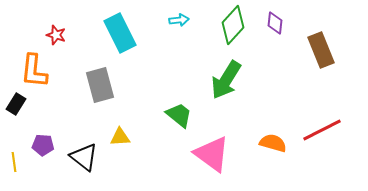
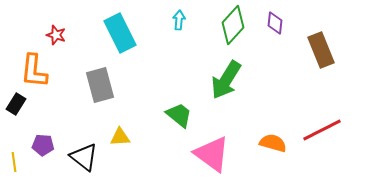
cyan arrow: rotated 78 degrees counterclockwise
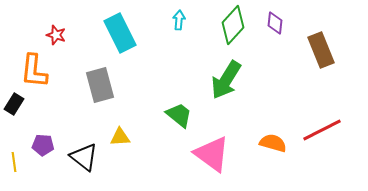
black rectangle: moved 2 px left
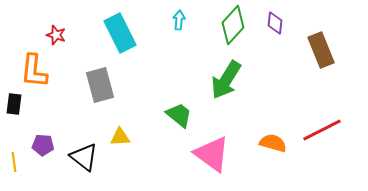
black rectangle: rotated 25 degrees counterclockwise
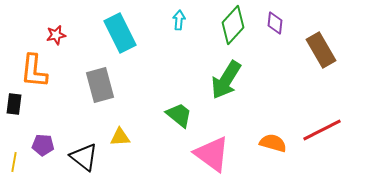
red star: rotated 30 degrees counterclockwise
brown rectangle: rotated 8 degrees counterclockwise
yellow line: rotated 18 degrees clockwise
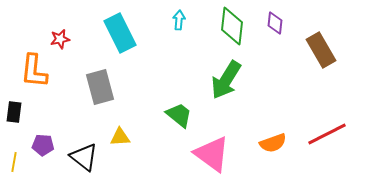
green diamond: moved 1 px left, 1 px down; rotated 36 degrees counterclockwise
red star: moved 4 px right, 4 px down
gray rectangle: moved 2 px down
black rectangle: moved 8 px down
red line: moved 5 px right, 4 px down
orange semicircle: rotated 144 degrees clockwise
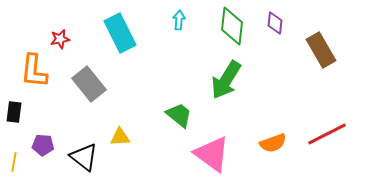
gray rectangle: moved 11 px left, 3 px up; rotated 24 degrees counterclockwise
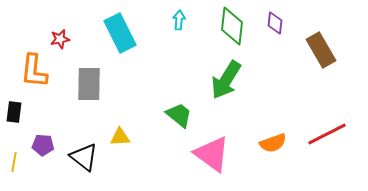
gray rectangle: rotated 40 degrees clockwise
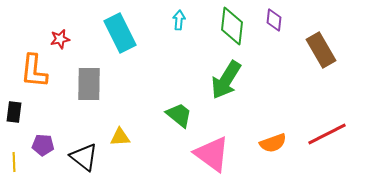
purple diamond: moved 1 px left, 3 px up
yellow line: rotated 12 degrees counterclockwise
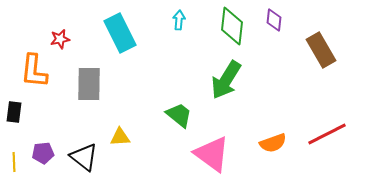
purple pentagon: moved 8 px down; rotated 10 degrees counterclockwise
